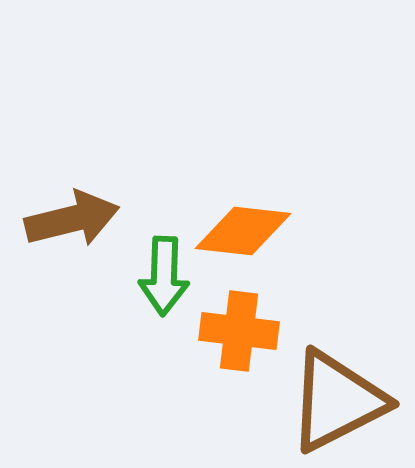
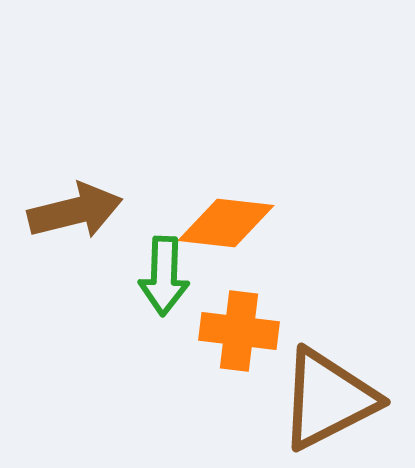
brown arrow: moved 3 px right, 8 px up
orange diamond: moved 17 px left, 8 px up
brown triangle: moved 9 px left, 2 px up
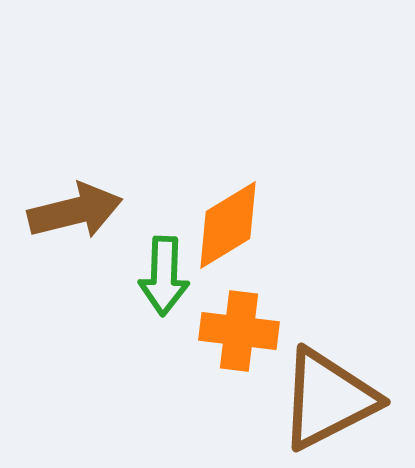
orange diamond: moved 2 px right, 2 px down; rotated 38 degrees counterclockwise
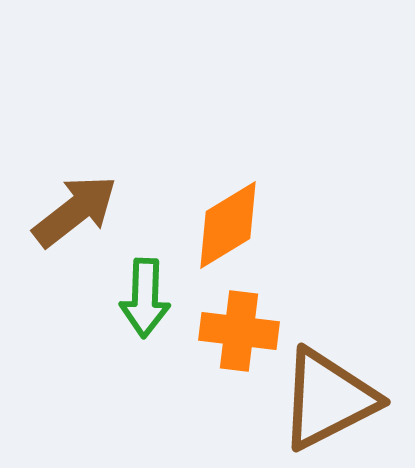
brown arrow: rotated 24 degrees counterclockwise
green arrow: moved 19 px left, 22 px down
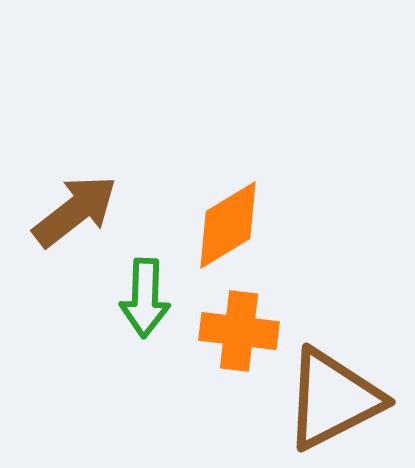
brown triangle: moved 5 px right
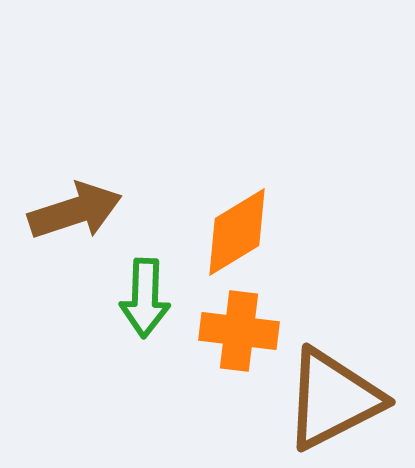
brown arrow: rotated 20 degrees clockwise
orange diamond: moved 9 px right, 7 px down
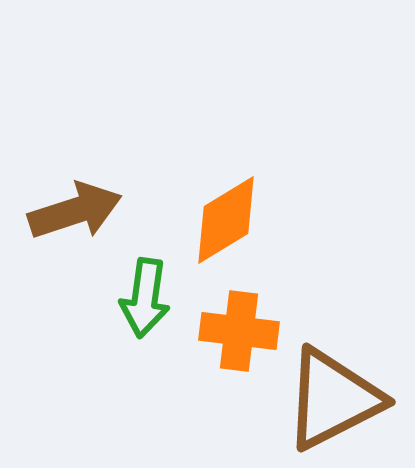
orange diamond: moved 11 px left, 12 px up
green arrow: rotated 6 degrees clockwise
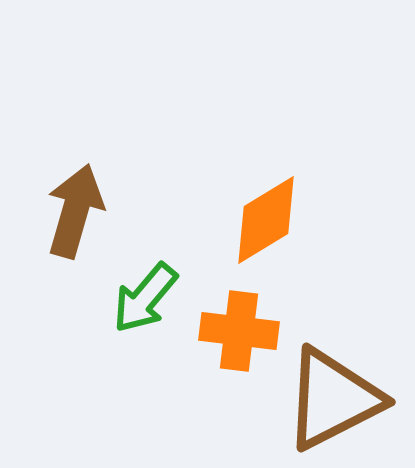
brown arrow: rotated 56 degrees counterclockwise
orange diamond: moved 40 px right
green arrow: rotated 32 degrees clockwise
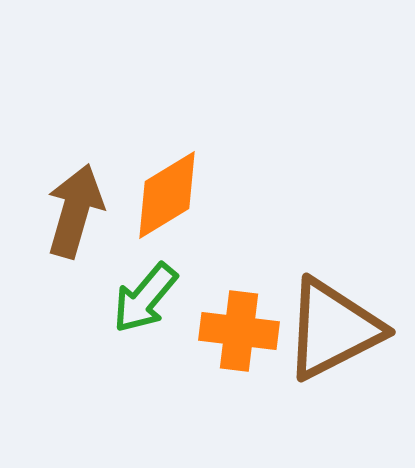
orange diamond: moved 99 px left, 25 px up
brown triangle: moved 70 px up
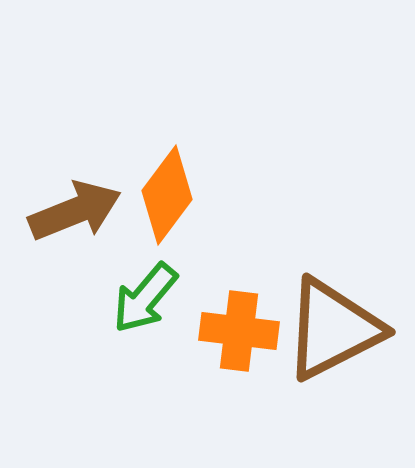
orange diamond: rotated 22 degrees counterclockwise
brown arrow: rotated 52 degrees clockwise
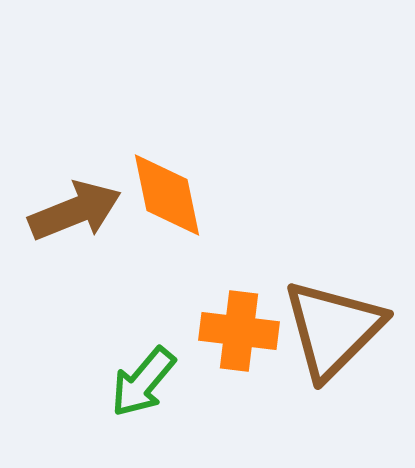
orange diamond: rotated 48 degrees counterclockwise
green arrow: moved 2 px left, 84 px down
brown triangle: rotated 18 degrees counterclockwise
